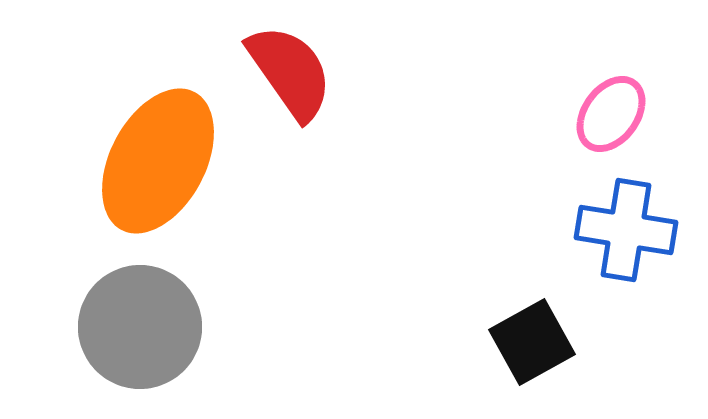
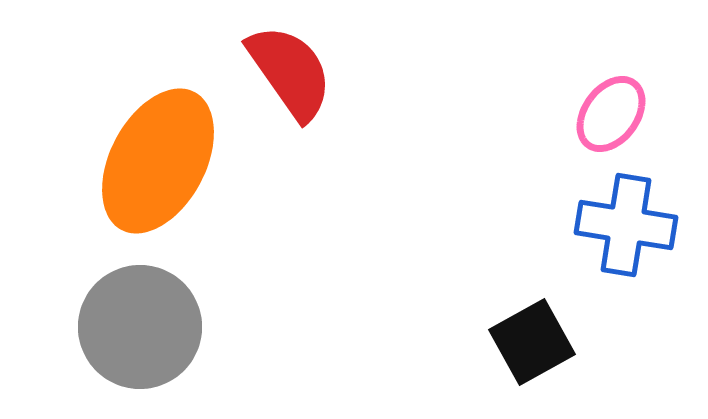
blue cross: moved 5 px up
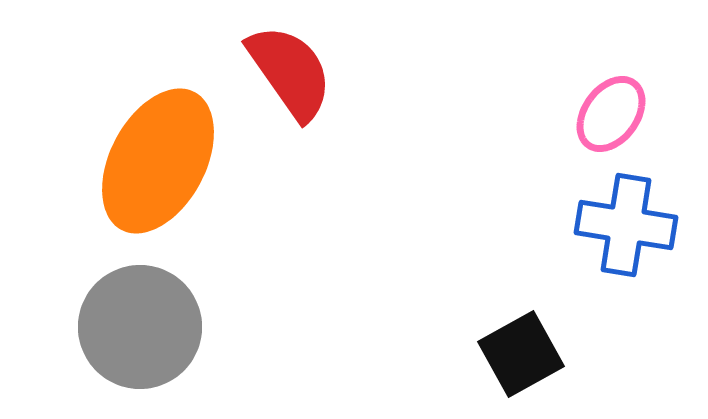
black square: moved 11 px left, 12 px down
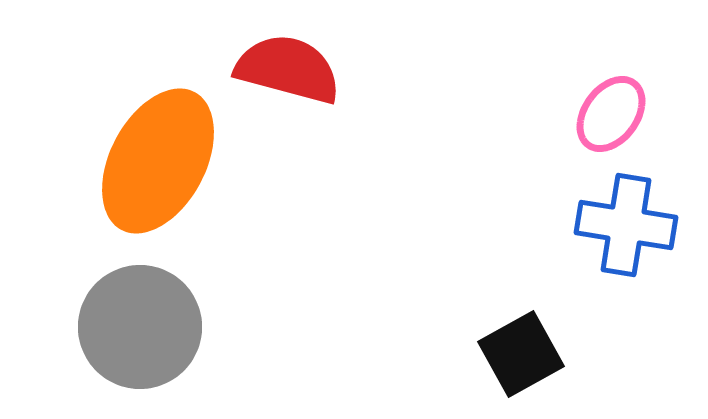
red semicircle: moved 2 px left, 3 px up; rotated 40 degrees counterclockwise
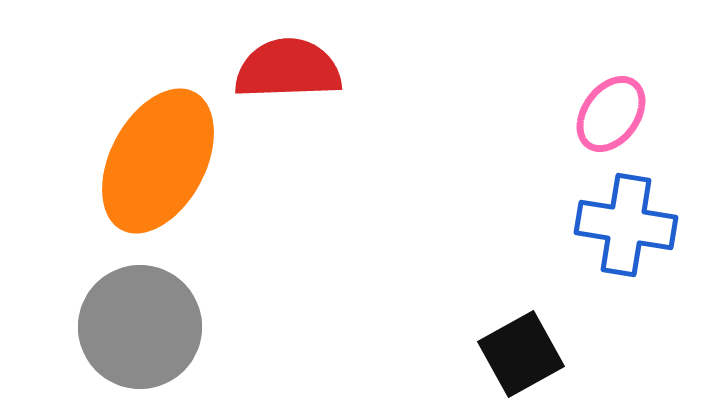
red semicircle: rotated 17 degrees counterclockwise
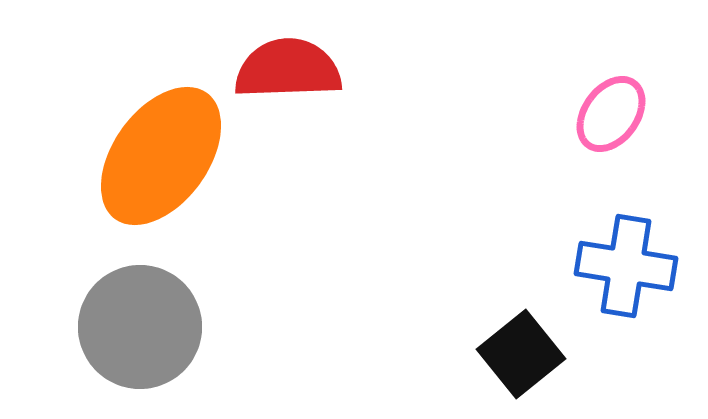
orange ellipse: moved 3 px right, 5 px up; rotated 8 degrees clockwise
blue cross: moved 41 px down
black square: rotated 10 degrees counterclockwise
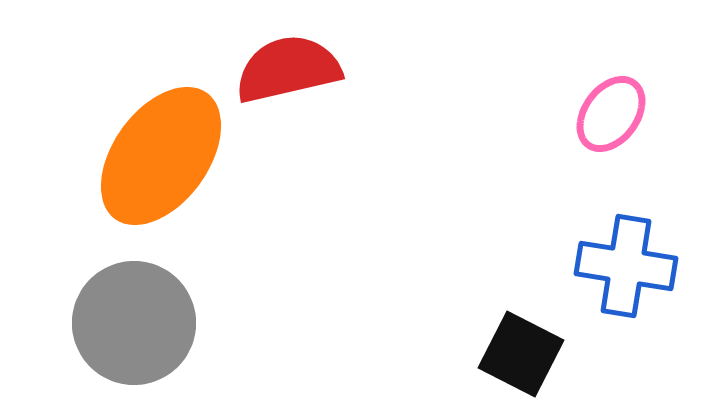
red semicircle: rotated 11 degrees counterclockwise
gray circle: moved 6 px left, 4 px up
black square: rotated 24 degrees counterclockwise
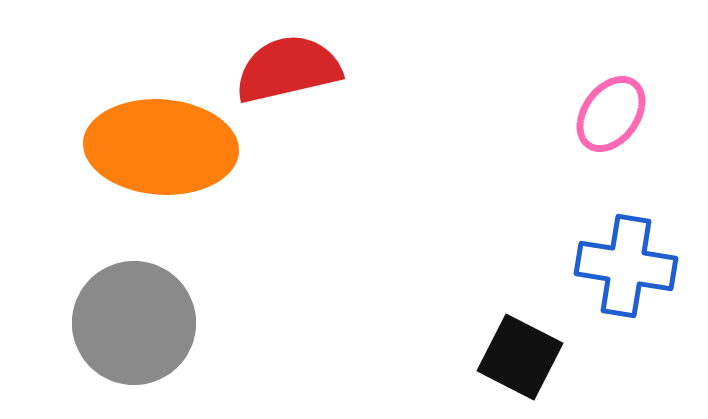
orange ellipse: moved 9 px up; rotated 58 degrees clockwise
black square: moved 1 px left, 3 px down
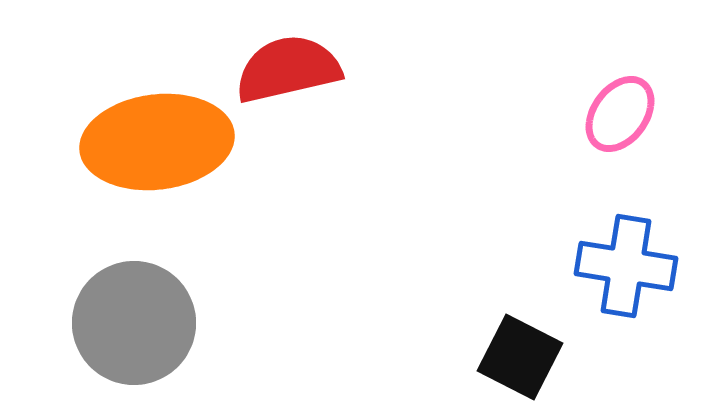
pink ellipse: moved 9 px right
orange ellipse: moved 4 px left, 5 px up; rotated 11 degrees counterclockwise
